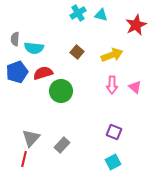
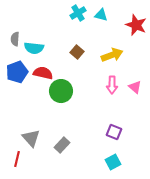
red star: rotated 25 degrees counterclockwise
red semicircle: rotated 30 degrees clockwise
gray triangle: rotated 24 degrees counterclockwise
red line: moved 7 px left
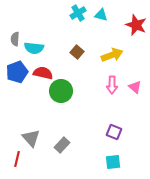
cyan square: rotated 21 degrees clockwise
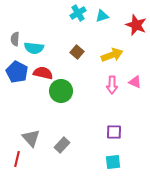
cyan triangle: moved 1 px right, 1 px down; rotated 32 degrees counterclockwise
blue pentagon: rotated 25 degrees counterclockwise
pink triangle: moved 5 px up; rotated 16 degrees counterclockwise
purple square: rotated 21 degrees counterclockwise
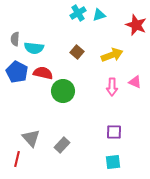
cyan triangle: moved 3 px left, 1 px up
pink arrow: moved 2 px down
green circle: moved 2 px right
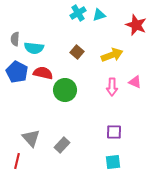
green circle: moved 2 px right, 1 px up
red line: moved 2 px down
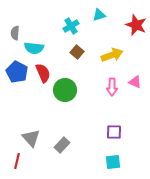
cyan cross: moved 7 px left, 13 px down
gray semicircle: moved 6 px up
red semicircle: rotated 54 degrees clockwise
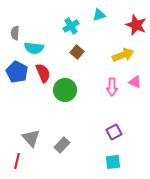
yellow arrow: moved 11 px right
purple square: rotated 28 degrees counterclockwise
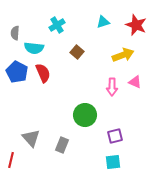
cyan triangle: moved 4 px right, 7 px down
cyan cross: moved 14 px left, 1 px up
green circle: moved 20 px right, 25 px down
purple square: moved 1 px right, 4 px down; rotated 14 degrees clockwise
gray rectangle: rotated 21 degrees counterclockwise
red line: moved 6 px left, 1 px up
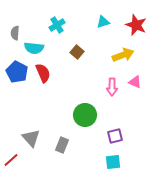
red line: rotated 35 degrees clockwise
